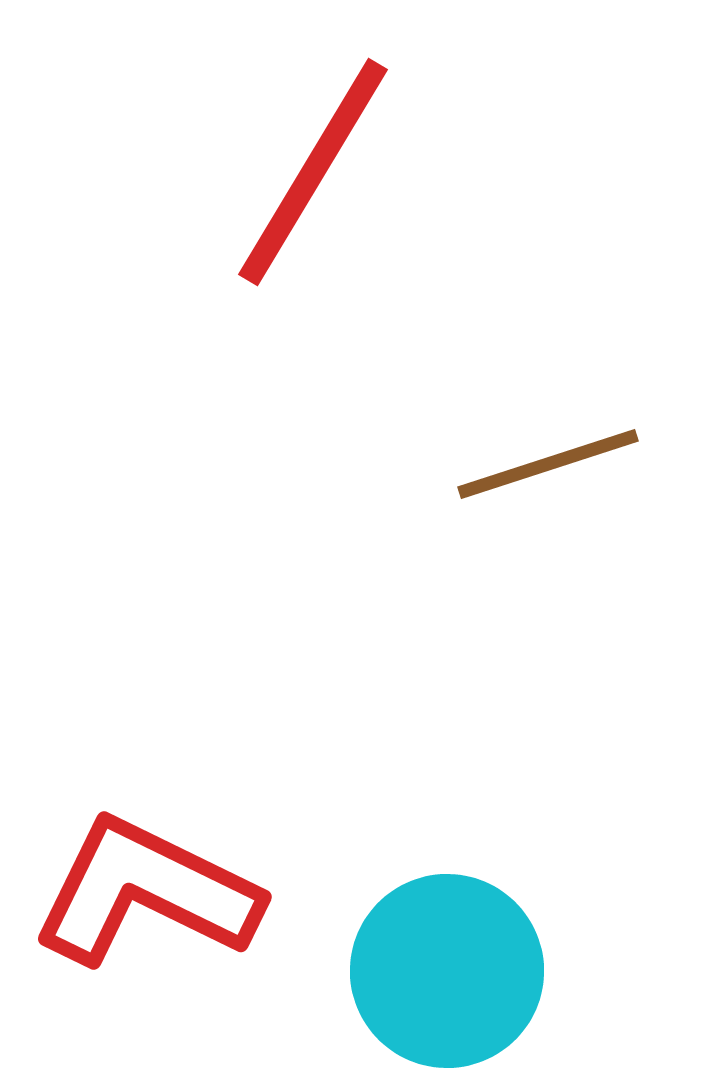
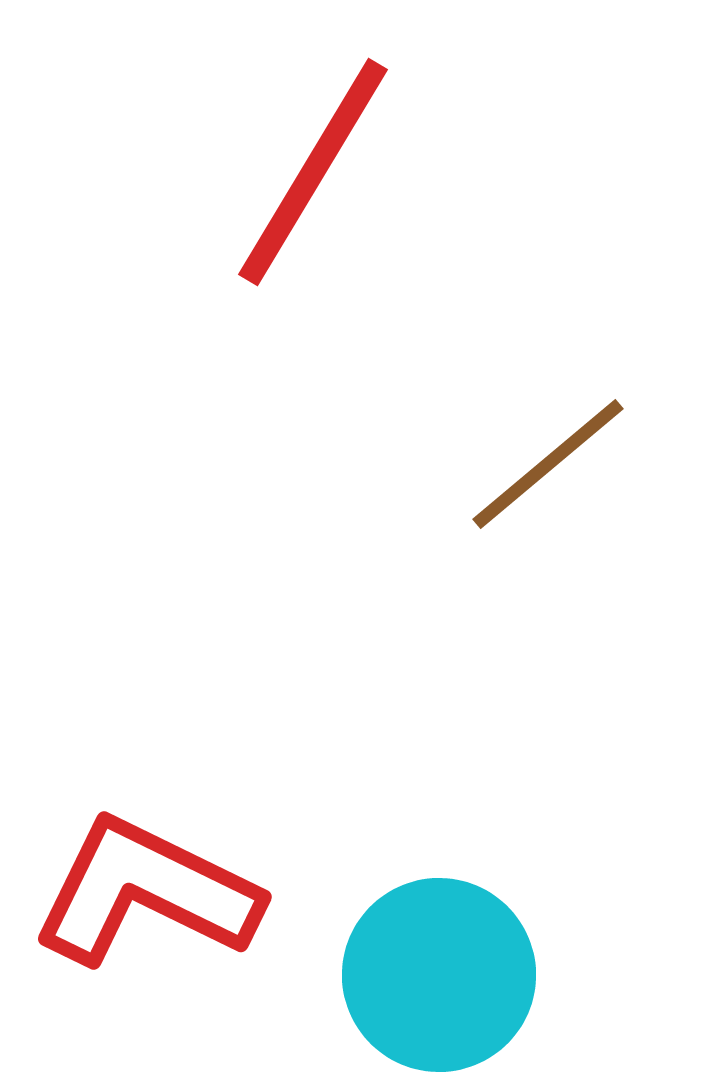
brown line: rotated 22 degrees counterclockwise
cyan circle: moved 8 px left, 4 px down
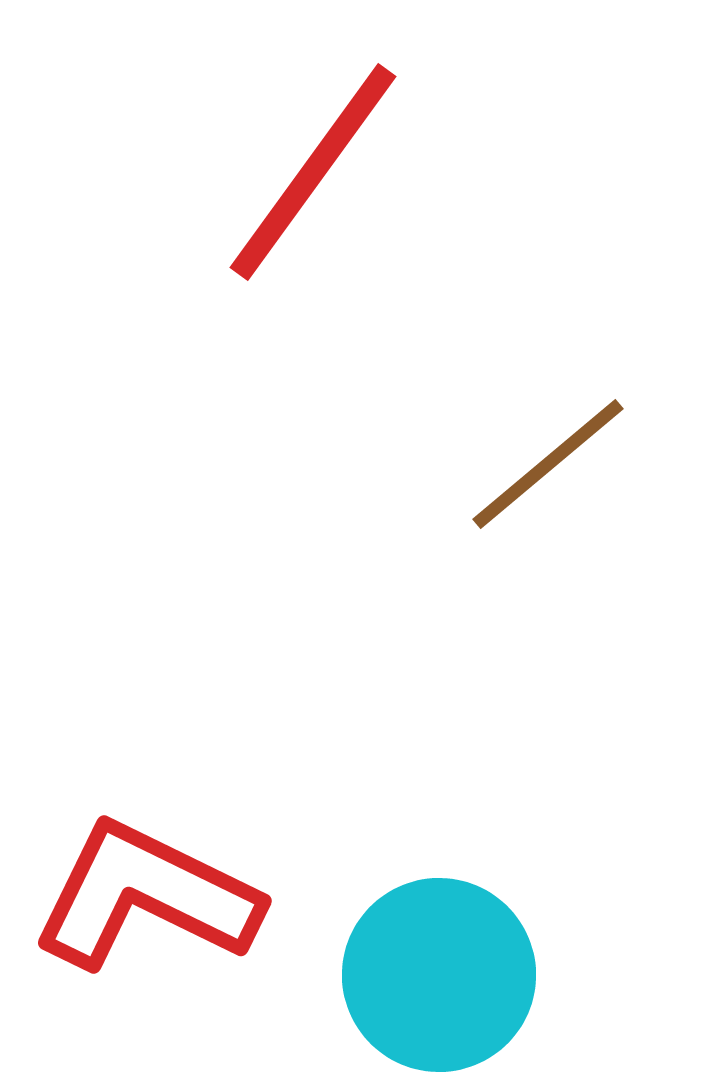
red line: rotated 5 degrees clockwise
red L-shape: moved 4 px down
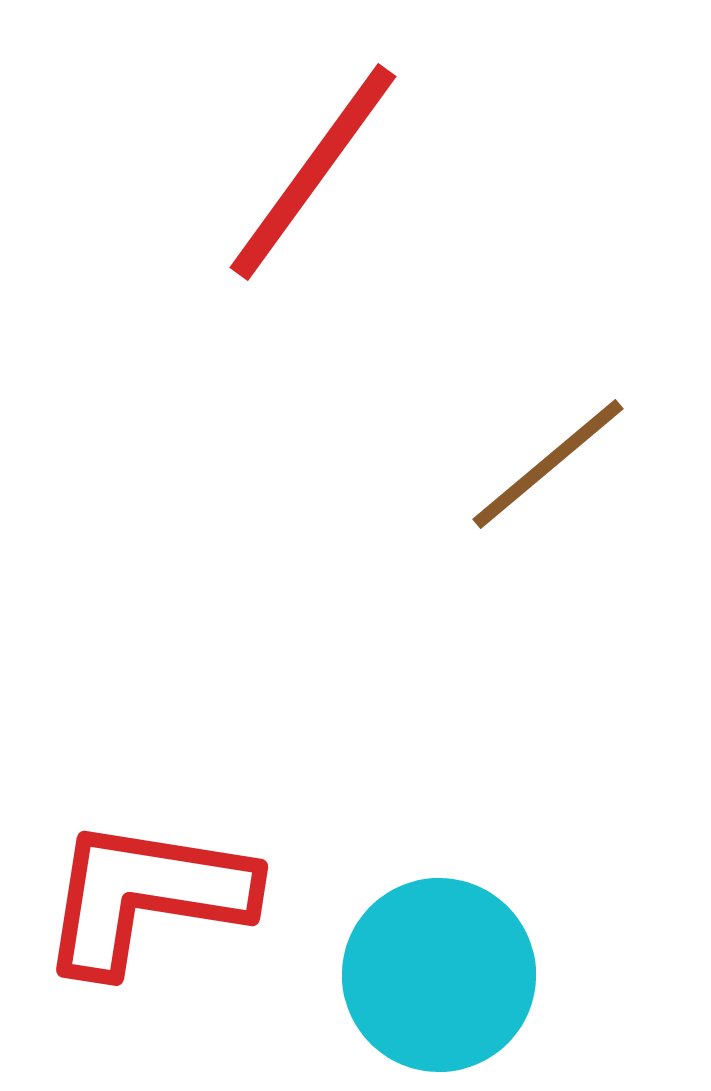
red L-shape: rotated 17 degrees counterclockwise
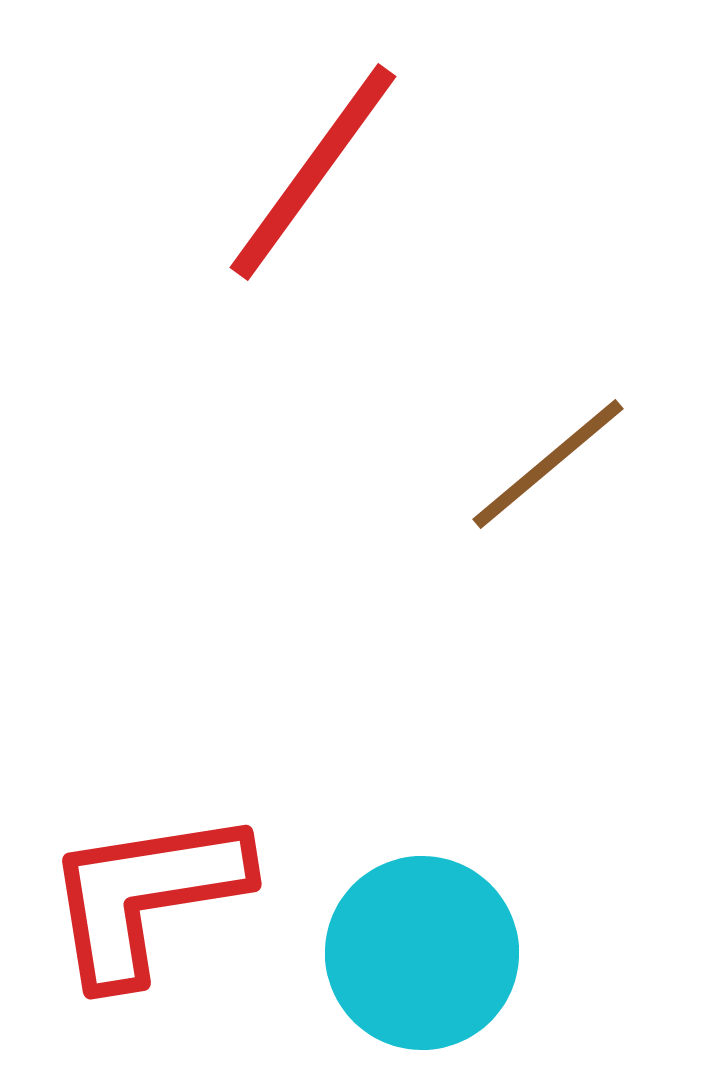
red L-shape: rotated 18 degrees counterclockwise
cyan circle: moved 17 px left, 22 px up
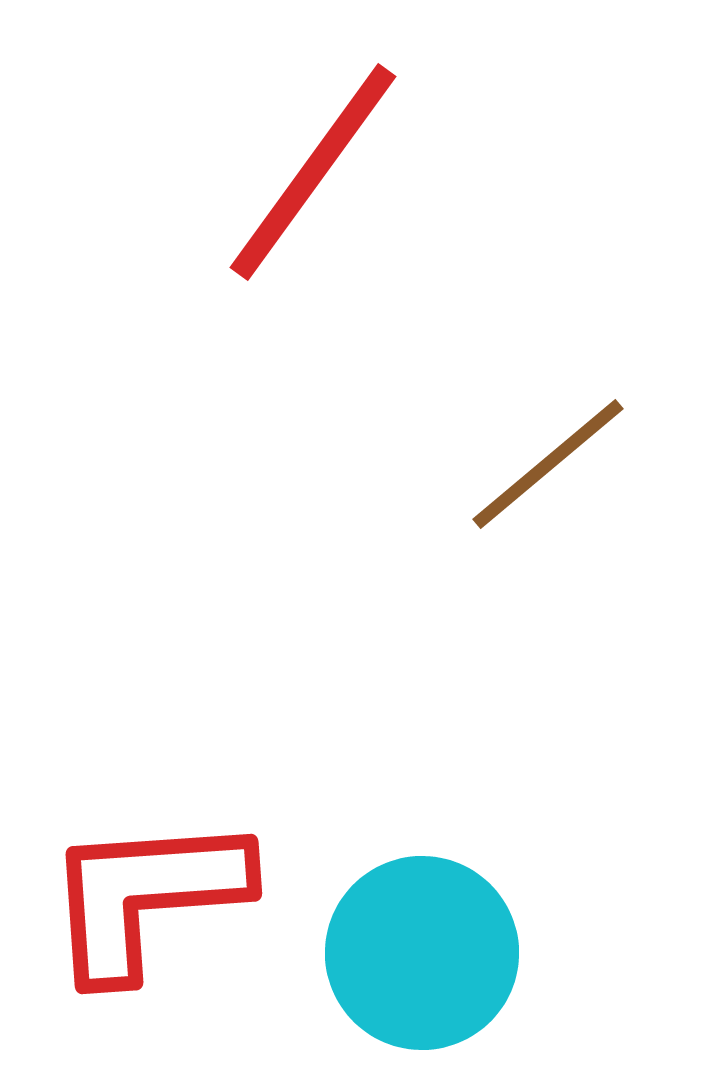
red L-shape: rotated 5 degrees clockwise
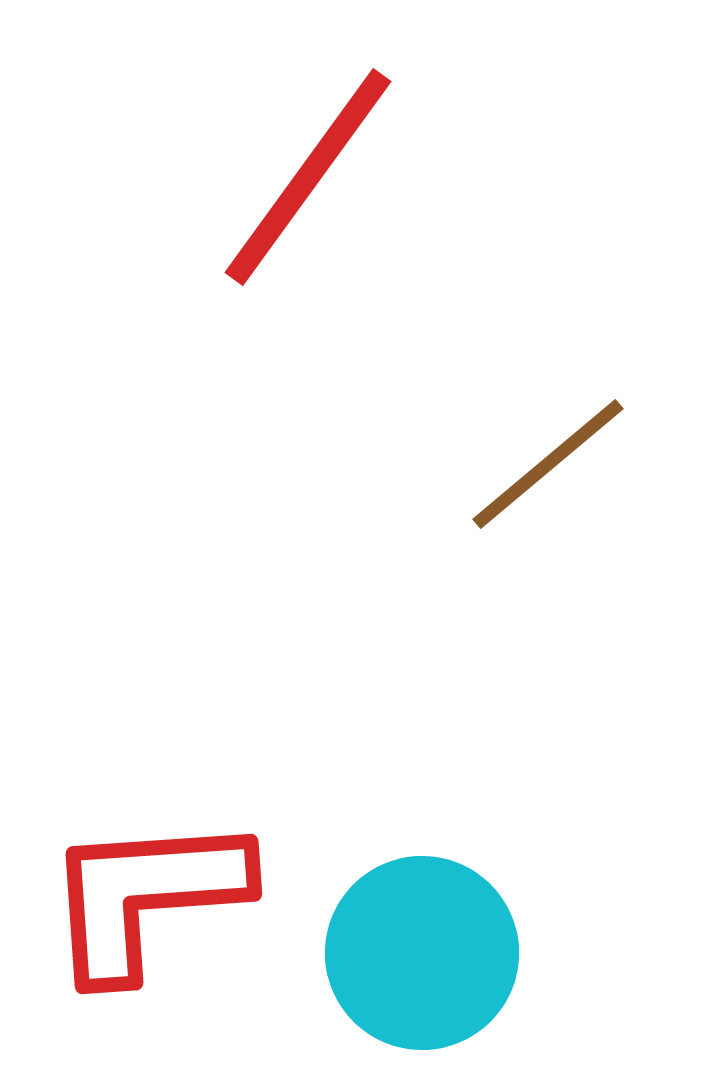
red line: moved 5 px left, 5 px down
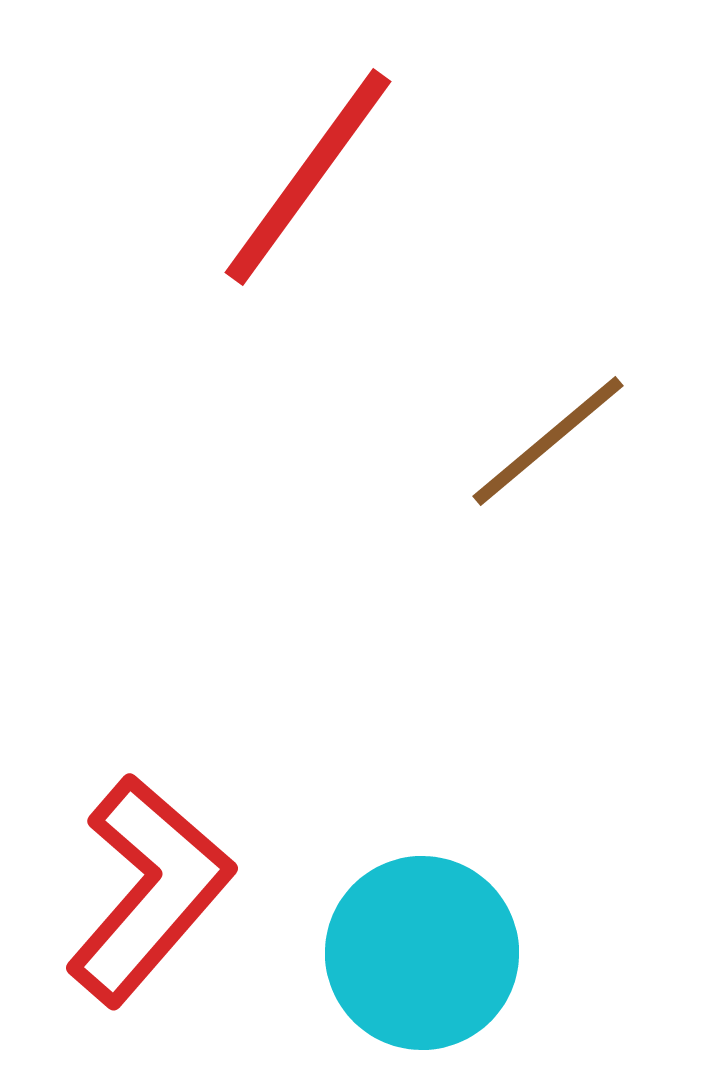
brown line: moved 23 px up
red L-shape: moved 3 px right, 6 px up; rotated 135 degrees clockwise
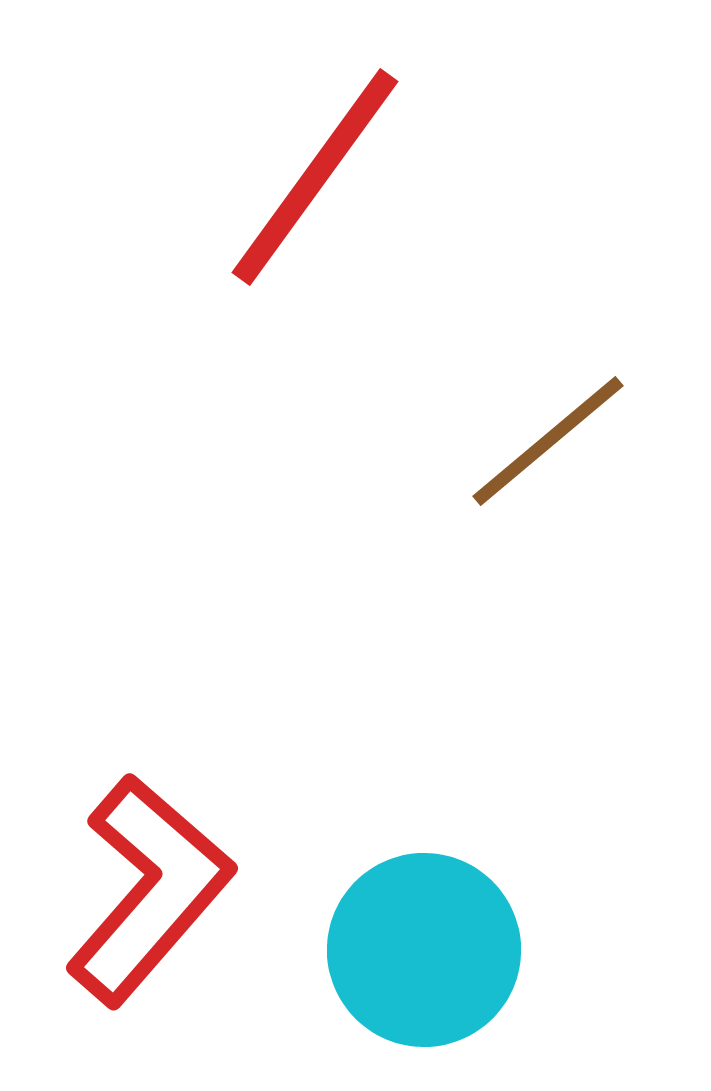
red line: moved 7 px right
cyan circle: moved 2 px right, 3 px up
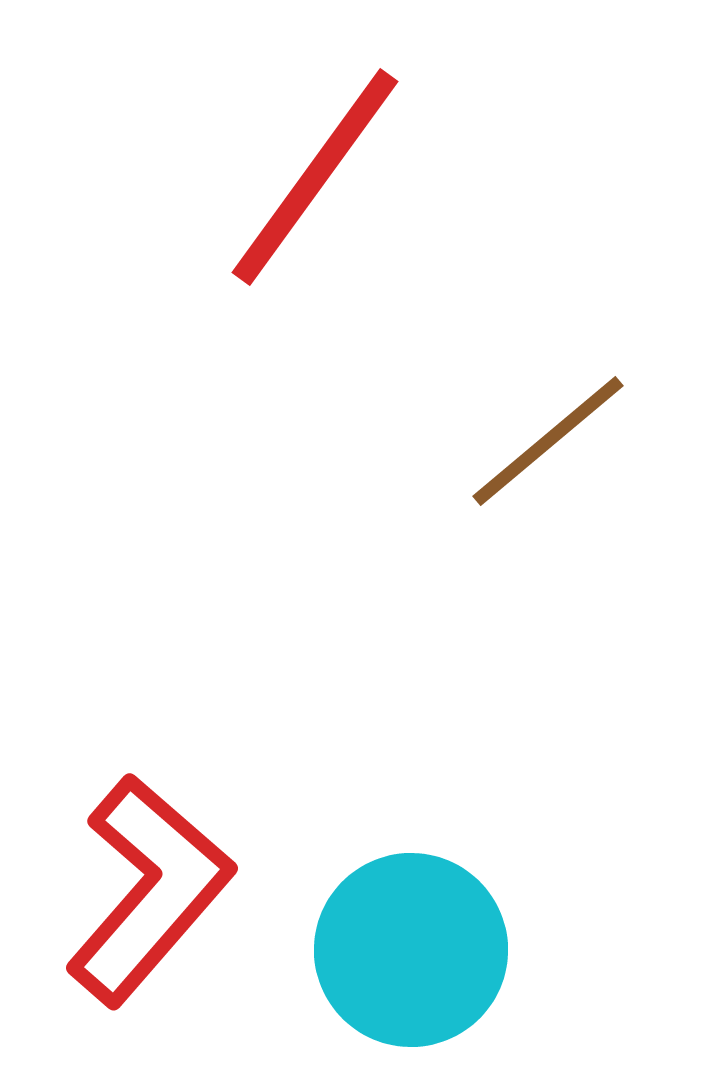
cyan circle: moved 13 px left
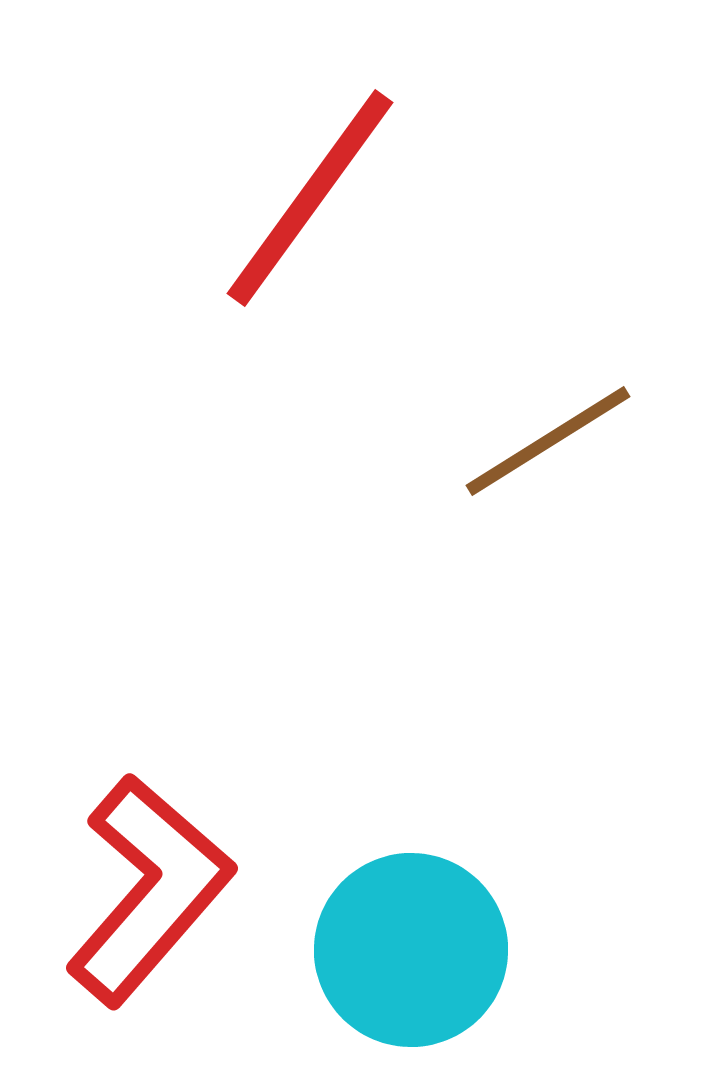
red line: moved 5 px left, 21 px down
brown line: rotated 8 degrees clockwise
